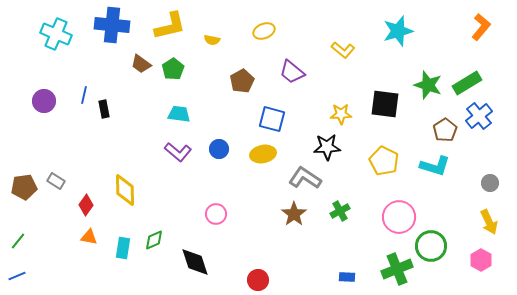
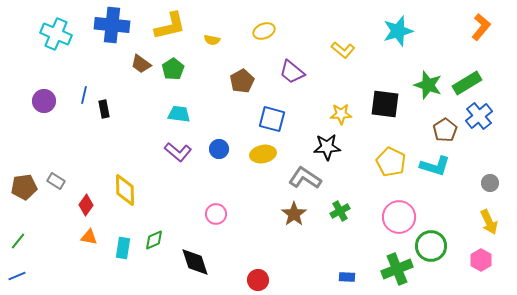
yellow pentagon at (384, 161): moved 7 px right, 1 px down
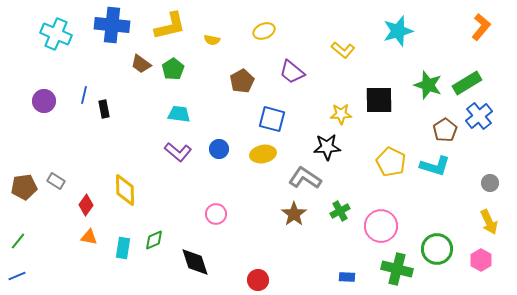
black square at (385, 104): moved 6 px left, 4 px up; rotated 8 degrees counterclockwise
pink circle at (399, 217): moved 18 px left, 9 px down
green circle at (431, 246): moved 6 px right, 3 px down
green cross at (397, 269): rotated 36 degrees clockwise
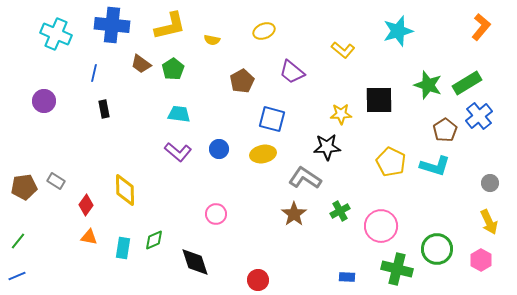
blue line at (84, 95): moved 10 px right, 22 px up
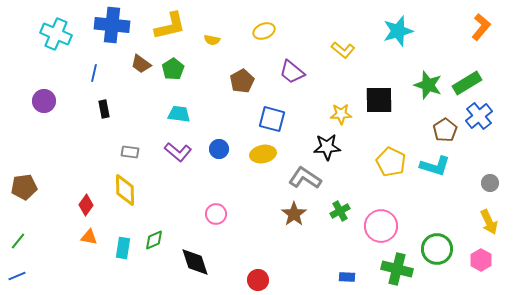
gray rectangle at (56, 181): moved 74 px right, 29 px up; rotated 24 degrees counterclockwise
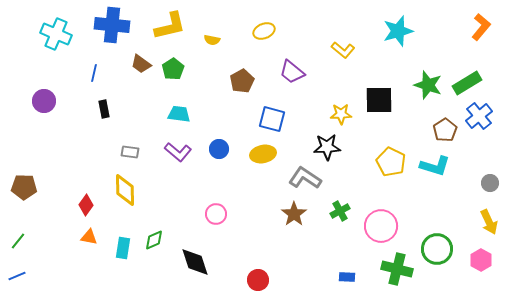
brown pentagon at (24, 187): rotated 10 degrees clockwise
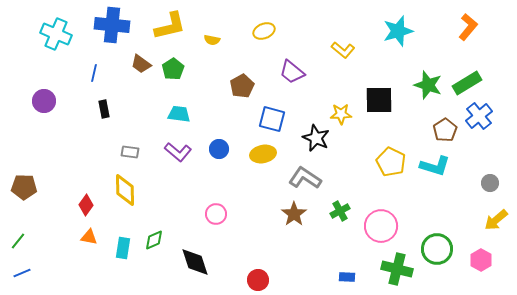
orange L-shape at (481, 27): moved 13 px left
brown pentagon at (242, 81): moved 5 px down
black star at (327, 147): moved 11 px left, 9 px up; rotated 28 degrees clockwise
yellow arrow at (489, 222): moved 7 px right, 2 px up; rotated 75 degrees clockwise
blue line at (17, 276): moved 5 px right, 3 px up
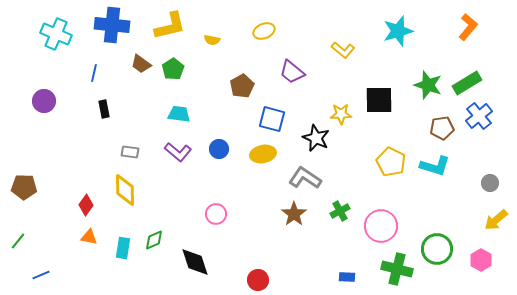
brown pentagon at (445, 130): moved 3 px left, 2 px up; rotated 25 degrees clockwise
blue line at (22, 273): moved 19 px right, 2 px down
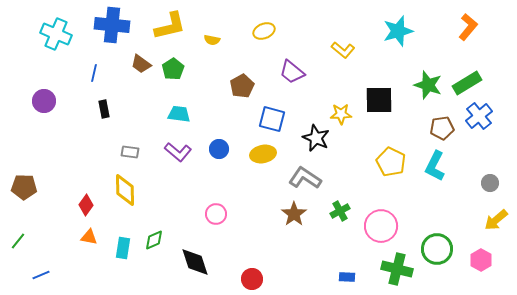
cyan L-shape at (435, 166): rotated 100 degrees clockwise
red circle at (258, 280): moved 6 px left, 1 px up
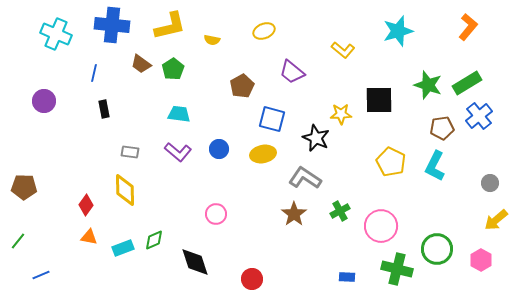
cyan rectangle at (123, 248): rotated 60 degrees clockwise
